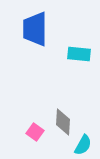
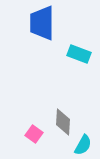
blue trapezoid: moved 7 px right, 6 px up
cyan rectangle: rotated 15 degrees clockwise
pink square: moved 1 px left, 2 px down
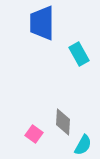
cyan rectangle: rotated 40 degrees clockwise
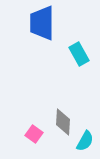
cyan semicircle: moved 2 px right, 4 px up
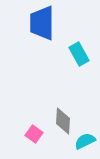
gray diamond: moved 1 px up
cyan semicircle: rotated 145 degrees counterclockwise
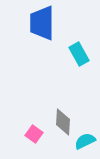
gray diamond: moved 1 px down
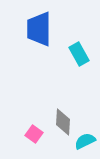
blue trapezoid: moved 3 px left, 6 px down
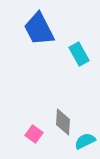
blue trapezoid: rotated 27 degrees counterclockwise
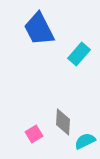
cyan rectangle: rotated 70 degrees clockwise
pink square: rotated 24 degrees clockwise
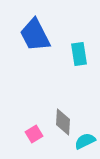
blue trapezoid: moved 4 px left, 6 px down
cyan rectangle: rotated 50 degrees counterclockwise
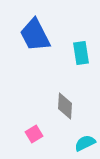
cyan rectangle: moved 2 px right, 1 px up
gray diamond: moved 2 px right, 16 px up
cyan semicircle: moved 2 px down
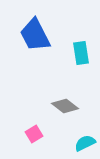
gray diamond: rotated 56 degrees counterclockwise
